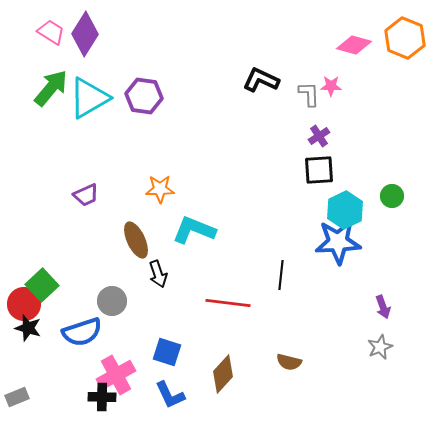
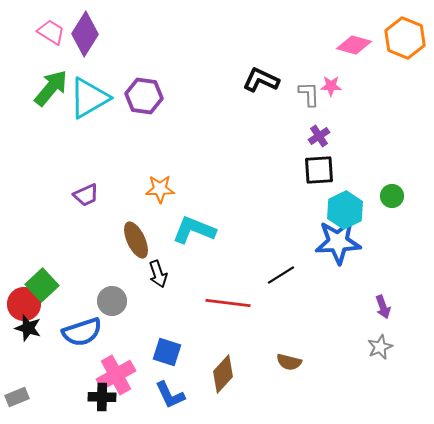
black line: rotated 52 degrees clockwise
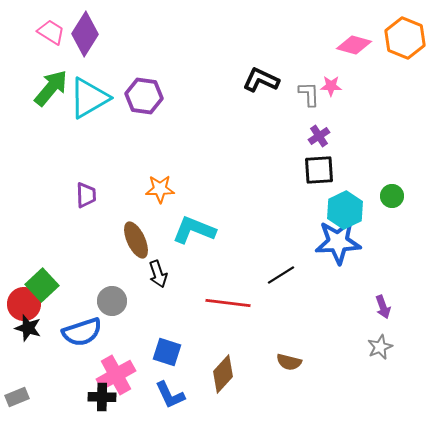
purple trapezoid: rotated 68 degrees counterclockwise
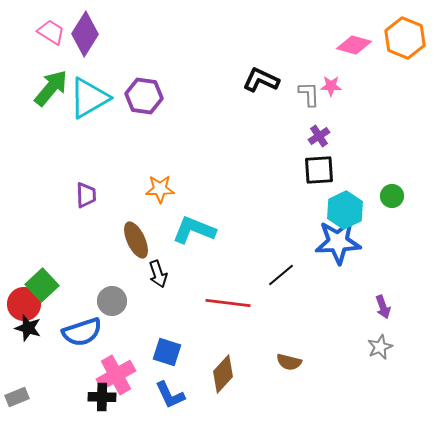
black line: rotated 8 degrees counterclockwise
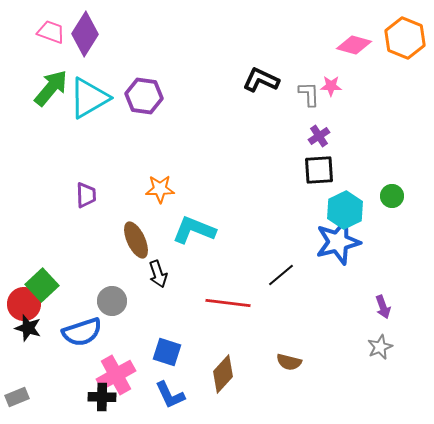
pink trapezoid: rotated 12 degrees counterclockwise
blue star: rotated 12 degrees counterclockwise
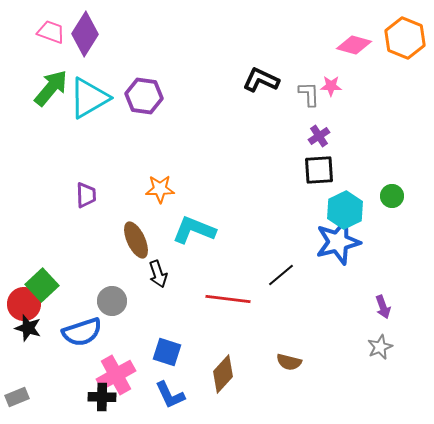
red line: moved 4 px up
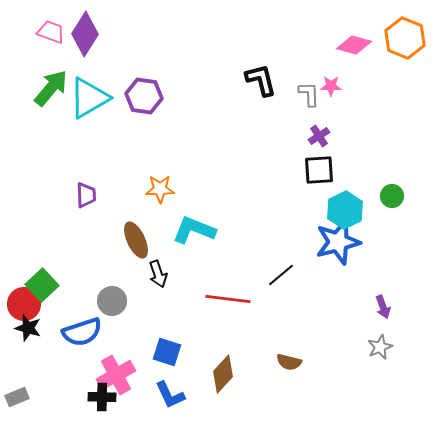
black L-shape: rotated 51 degrees clockwise
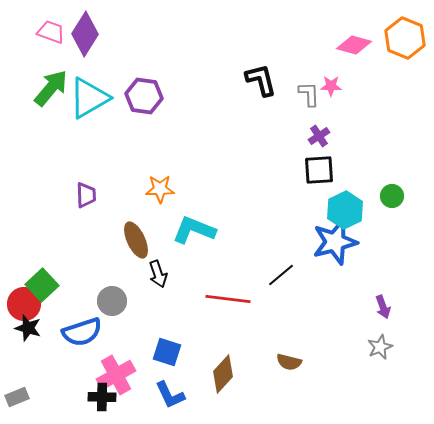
blue star: moved 3 px left
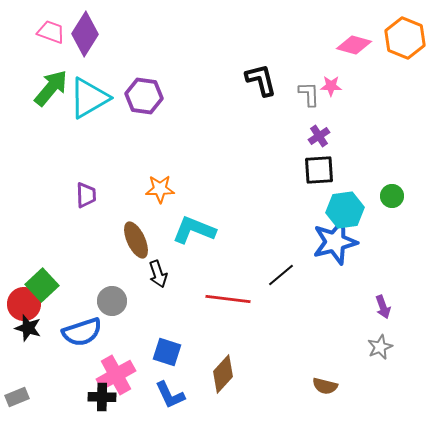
cyan hexagon: rotated 18 degrees clockwise
brown semicircle: moved 36 px right, 24 px down
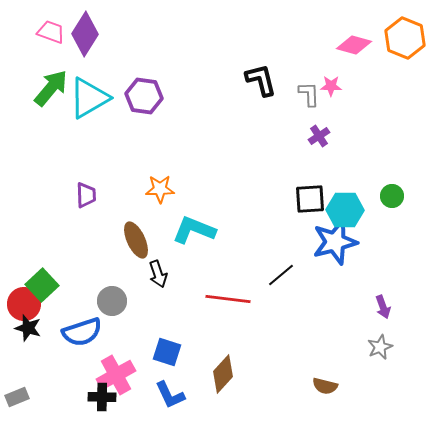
black square: moved 9 px left, 29 px down
cyan hexagon: rotated 9 degrees clockwise
